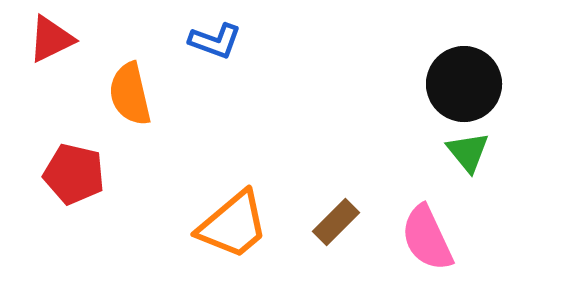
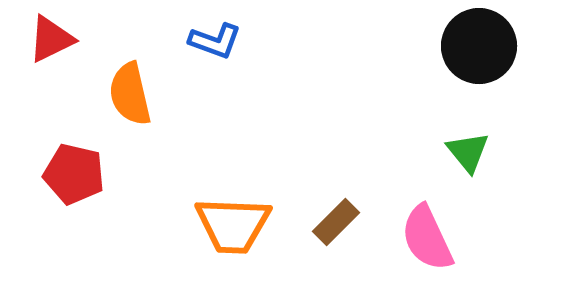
black circle: moved 15 px right, 38 px up
orange trapezoid: rotated 42 degrees clockwise
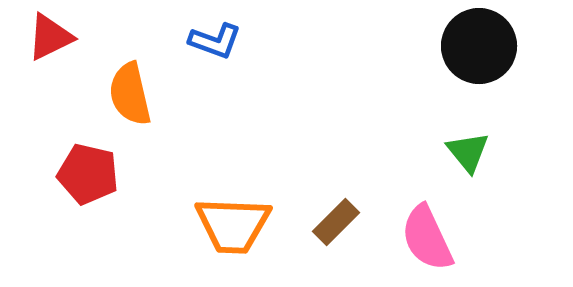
red triangle: moved 1 px left, 2 px up
red pentagon: moved 14 px right
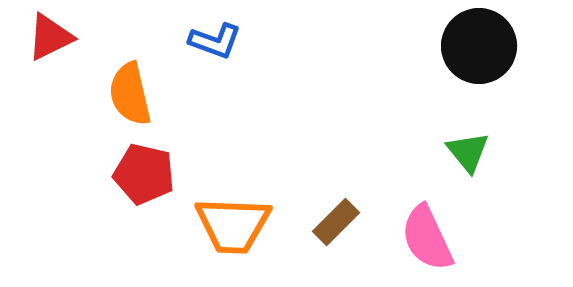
red pentagon: moved 56 px right
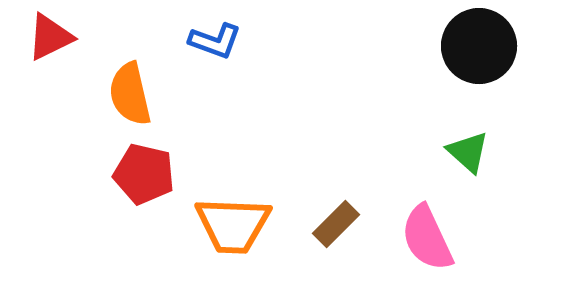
green triangle: rotated 9 degrees counterclockwise
brown rectangle: moved 2 px down
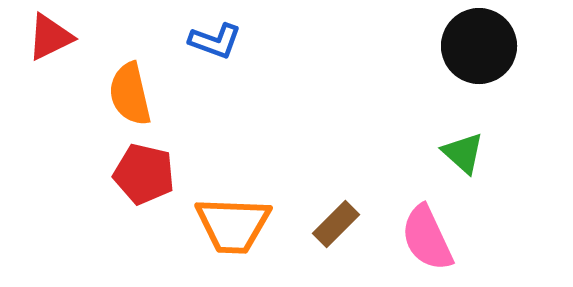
green triangle: moved 5 px left, 1 px down
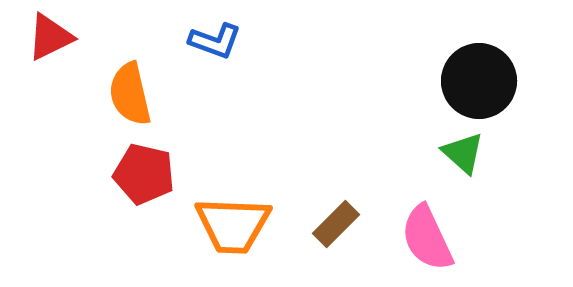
black circle: moved 35 px down
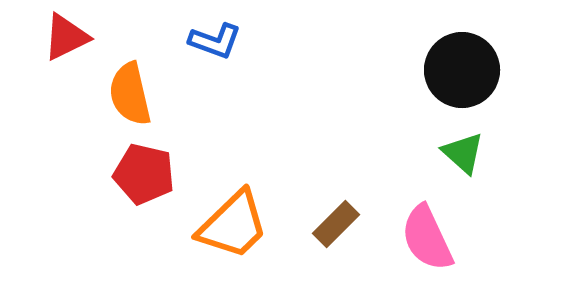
red triangle: moved 16 px right
black circle: moved 17 px left, 11 px up
orange trapezoid: rotated 46 degrees counterclockwise
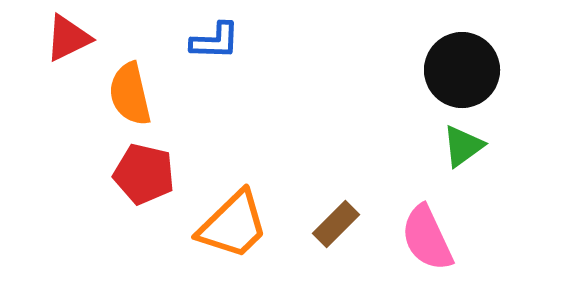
red triangle: moved 2 px right, 1 px down
blue L-shape: rotated 18 degrees counterclockwise
green triangle: moved 7 px up; rotated 42 degrees clockwise
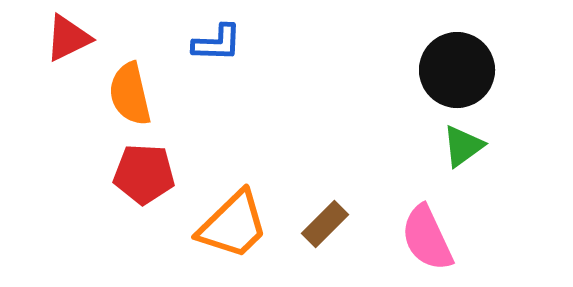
blue L-shape: moved 2 px right, 2 px down
black circle: moved 5 px left
red pentagon: rotated 10 degrees counterclockwise
brown rectangle: moved 11 px left
